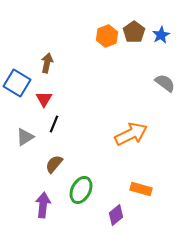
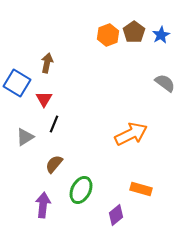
orange hexagon: moved 1 px right, 1 px up
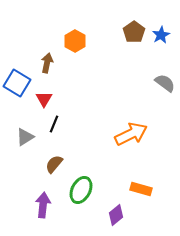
orange hexagon: moved 33 px left, 6 px down; rotated 10 degrees counterclockwise
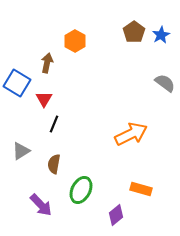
gray triangle: moved 4 px left, 14 px down
brown semicircle: rotated 30 degrees counterclockwise
purple arrow: moved 2 px left; rotated 130 degrees clockwise
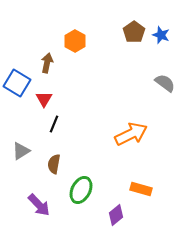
blue star: rotated 24 degrees counterclockwise
purple arrow: moved 2 px left
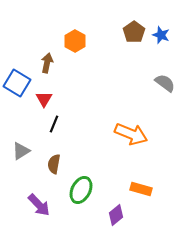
orange arrow: rotated 48 degrees clockwise
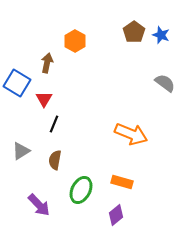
brown semicircle: moved 1 px right, 4 px up
orange rectangle: moved 19 px left, 7 px up
